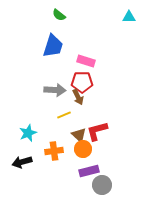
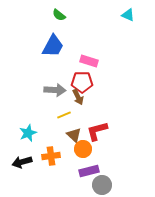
cyan triangle: moved 1 px left, 2 px up; rotated 24 degrees clockwise
blue trapezoid: rotated 10 degrees clockwise
pink rectangle: moved 3 px right
brown triangle: moved 5 px left
orange cross: moved 3 px left, 5 px down
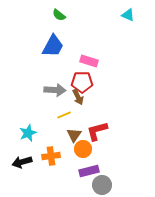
brown triangle: rotated 21 degrees clockwise
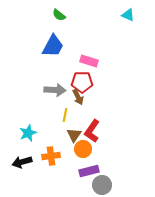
yellow line: moved 1 px right; rotated 56 degrees counterclockwise
red L-shape: moved 5 px left; rotated 40 degrees counterclockwise
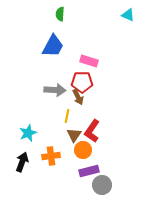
green semicircle: moved 1 px right, 1 px up; rotated 56 degrees clockwise
yellow line: moved 2 px right, 1 px down
orange circle: moved 1 px down
black arrow: rotated 126 degrees clockwise
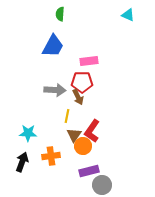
pink rectangle: rotated 24 degrees counterclockwise
cyan star: rotated 24 degrees clockwise
orange circle: moved 4 px up
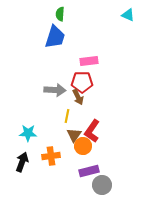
blue trapezoid: moved 2 px right, 9 px up; rotated 10 degrees counterclockwise
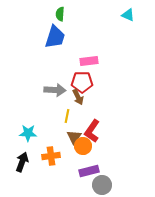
brown triangle: moved 2 px down
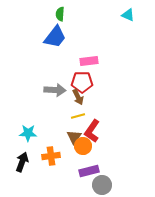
blue trapezoid: rotated 20 degrees clockwise
yellow line: moved 11 px right; rotated 64 degrees clockwise
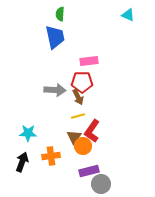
blue trapezoid: rotated 50 degrees counterclockwise
gray circle: moved 1 px left, 1 px up
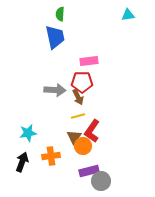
cyan triangle: rotated 32 degrees counterclockwise
cyan star: rotated 12 degrees counterclockwise
gray circle: moved 3 px up
